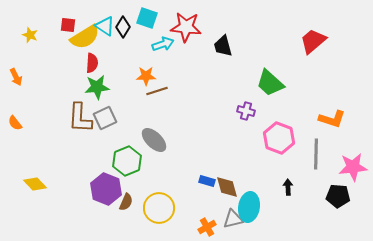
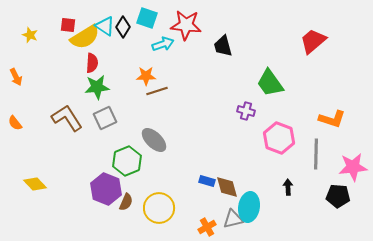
red star: moved 2 px up
green trapezoid: rotated 12 degrees clockwise
brown L-shape: moved 13 px left; rotated 144 degrees clockwise
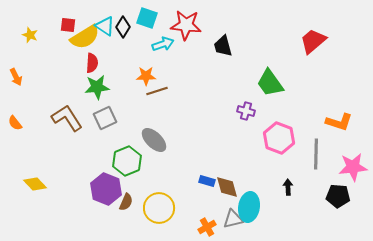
orange L-shape: moved 7 px right, 3 px down
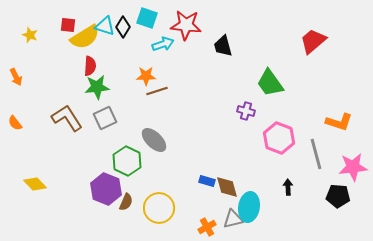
cyan triangle: rotated 15 degrees counterclockwise
red semicircle: moved 2 px left, 3 px down
gray line: rotated 16 degrees counterclockwise
green hexagon: rotated 12 degrees counterclockwise
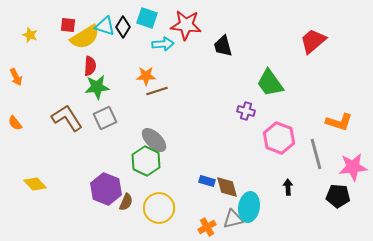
cyan arrow: rotated 15 degrees clockwise
green hexagon: moved 19 px right
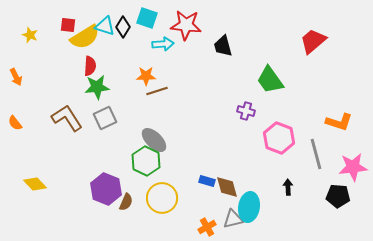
green trapezoid: moved 3 px up
yellow circle: moved 3 px right, 10 px up
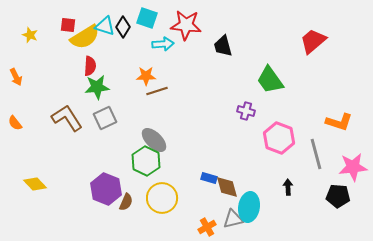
blue rectangle: moved 2 px right, 3 px up
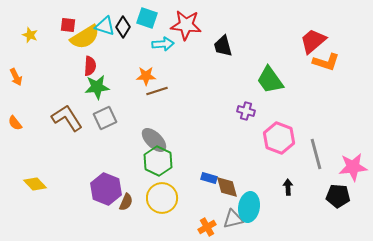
orange L-shape: moved 13 px left, 60 px up
green hexagon: moved 12 px right
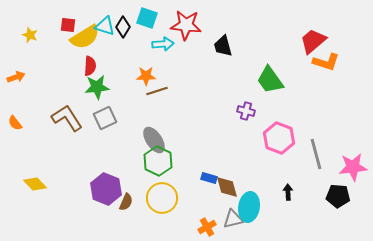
orange arrow: rotated 84 degrees counterclockwise
gray ellipse: rotated 12 degrees clockwise
black arrow: moved 5 px down
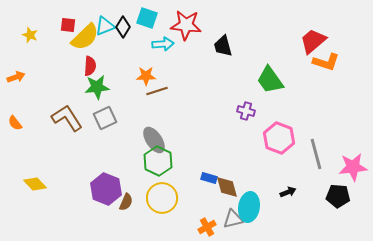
cyan triangle: rotated 40 degrees counterclockwise
yellow semicircle: rotated 12 degrees counterclockwise
black arrow: rotated 70 degrees clockwise
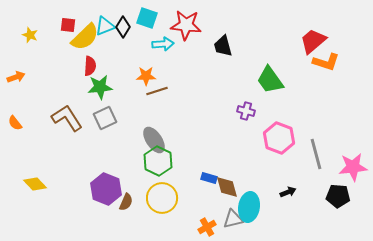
green star: moved 3 px right
